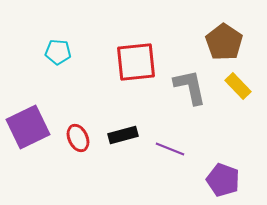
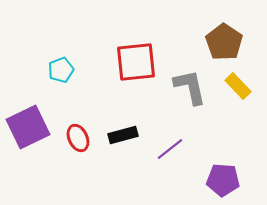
cyan pentagon: moved 3 px right, 18 px down; rotated 25 degrees counterclockwise
purple line: rotated 60 degrees counterclockwise
purple pentagon: rotated 16 degrees counterclockwise
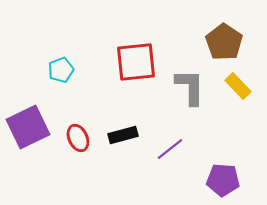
gray L-shape: rotated 12 degrees clockwise
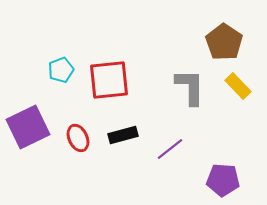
red square: moved 27 px left, 18 px down
